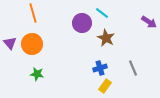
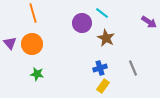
yellow rectangle: moved 2 px left
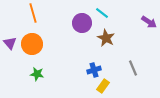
blue cross: moved 6 px left, 2 px down
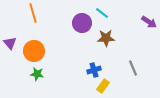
brown star: rotated 30 degrees counterclockwise
orange circle: moved 2 px right, 7 px down
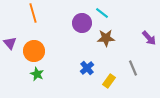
purple arrow: moved 16 px down; rotated 14 degrees clockwise
blue cross: moved 7 px left, 2 px up; rotated 24 degrees counterclockwise
green star: rotated 16 degrees clockwise
yellow rectangle: moved 6 px right, 5 px up
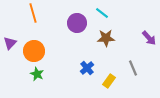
purple circle: moved 5 px left
purple triangle: rotated 24 degrees clockwise
